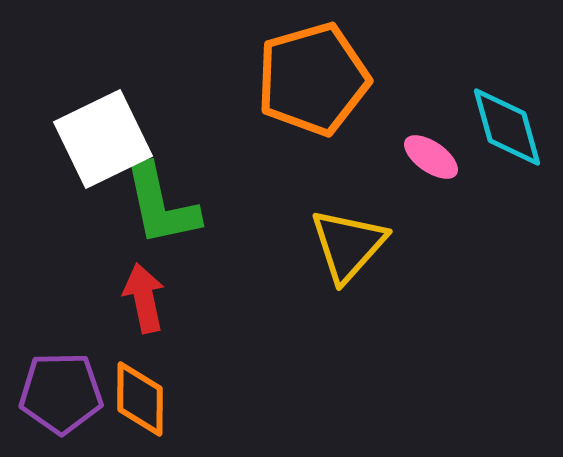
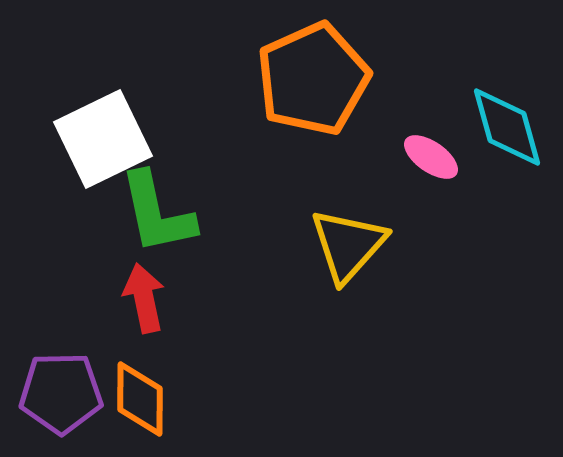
orange pentagon: rotated 8 degrees counterclockwise
green L-shape: moved 4 px left, 8 px down
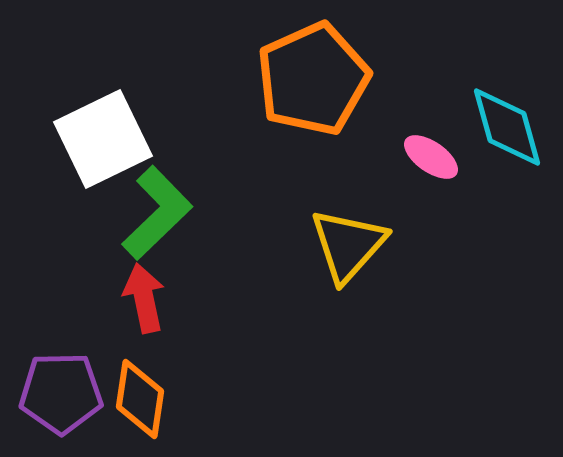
green L-shape: rotated 122 degrees counterclockwise
orange diamond: rotated 8 degrees clockwise
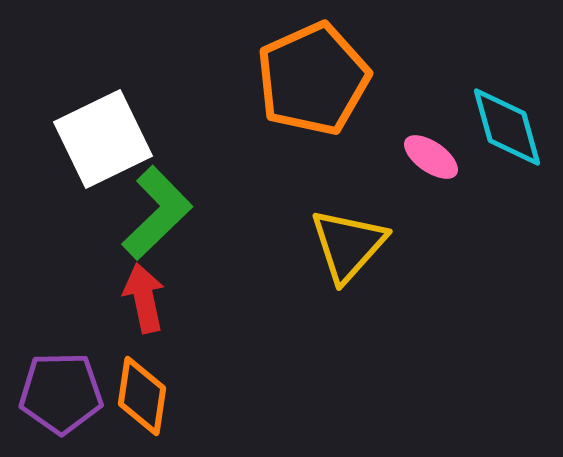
orange diamond: moved 2 px right, 3 px up
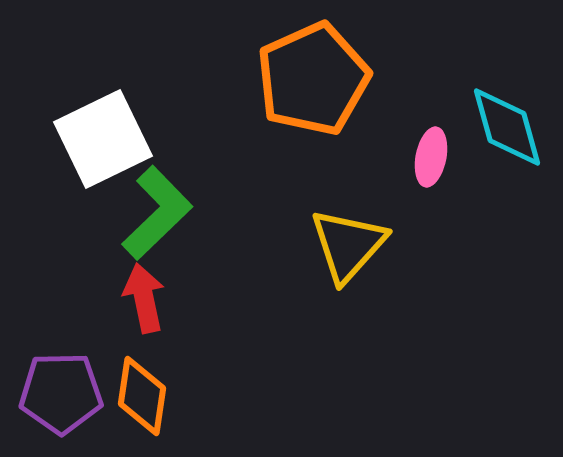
pink ellipse: rotated 66 degrees clockwise
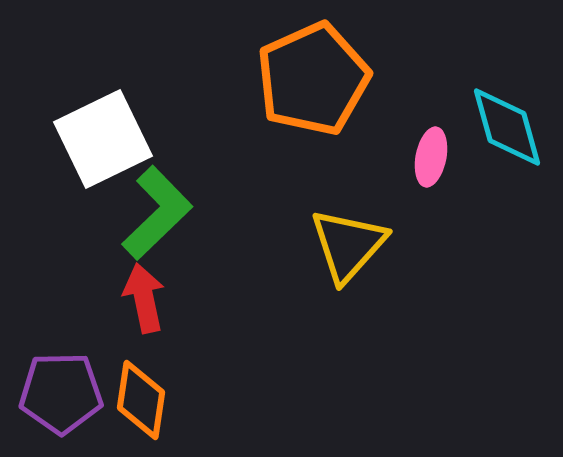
orange diamond: moved 1 px left, 4 px down
